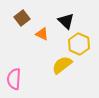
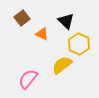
pink semicircle: moved 14 px right; rotated 35 degrees clockwise
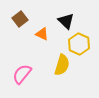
brown square: moved 2 px left, 1 px down
yellow semicircle: rotated 145 degrees clockwise
pink semicircle: moved 6 px left, 5 px up
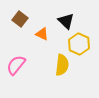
brown square: rotated 14 degrees counterclockwise
yellow semicircle: rotated 10 degrees counterclockwise
pink semicircle: moved 6 px left, 9 px up
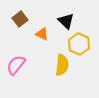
brown square: rotated 14 degrees clockwise
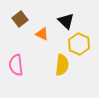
pink semicircle: rotated 45 degrees counterclockwise
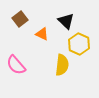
pink semicircle: rotated 35 degrees counterclockwise
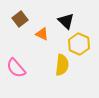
pink semicircle: moved 3 px down
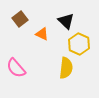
yellow semicircle: moved 4 px right, 3 px down
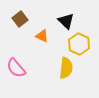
orange triangle: moved 2 px down
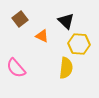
yellow hexagon: rotated 20 degrees counterclockwise
